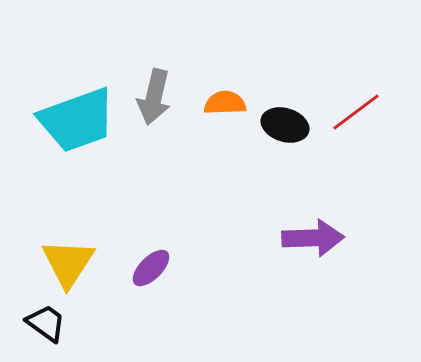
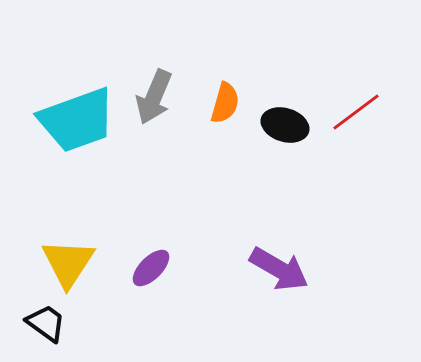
gray arrow: rotated 10 degrees clockwise
orange semicircle: rotated 108 degrees clockwise
purple arrow: moved 34 px left, 31 px down; rotated 32 degrees clockwise
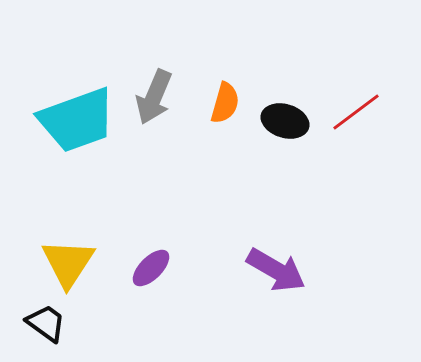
black ellipse: moved 4 px up
purple arrow: moved 3 px left, 1 px down
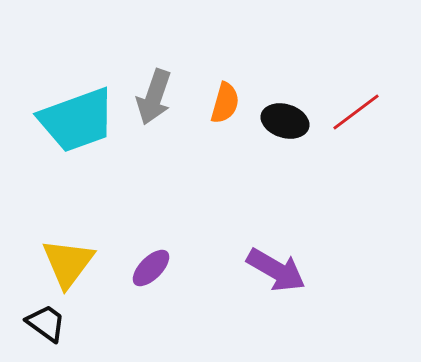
gray arrow: rotated 4 degrees counterclockwise
yellow triangle: rotated 4 degrees clockwise
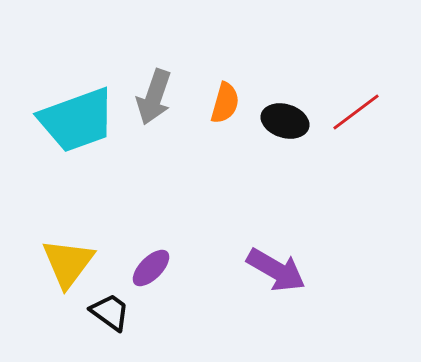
black trapezoid: moved 64 px right, 11 px up
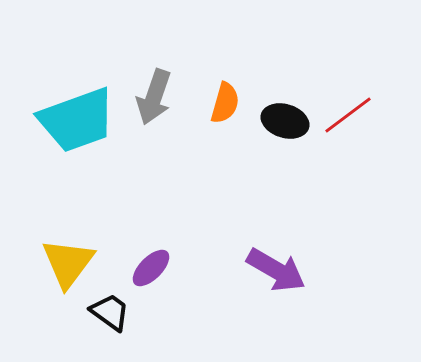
red line: moved 8 px left, 3 px down
